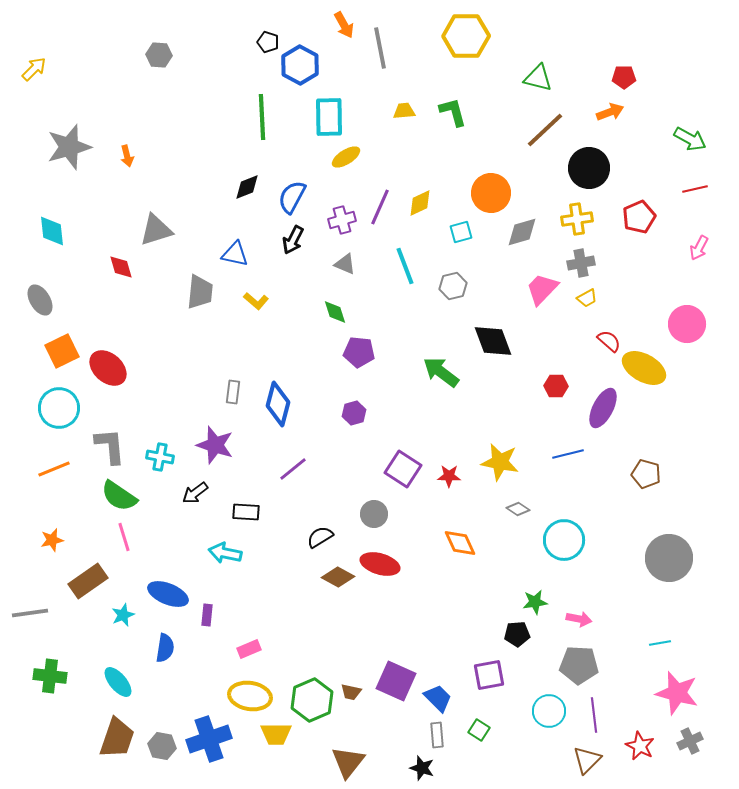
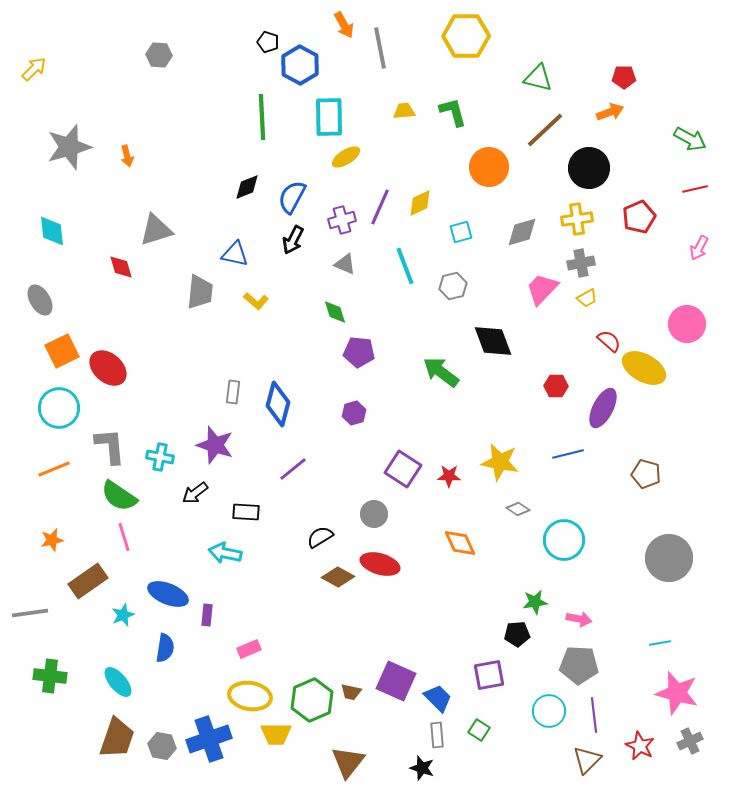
orange circle at (491, 193): moved 2 px left, 26 px up
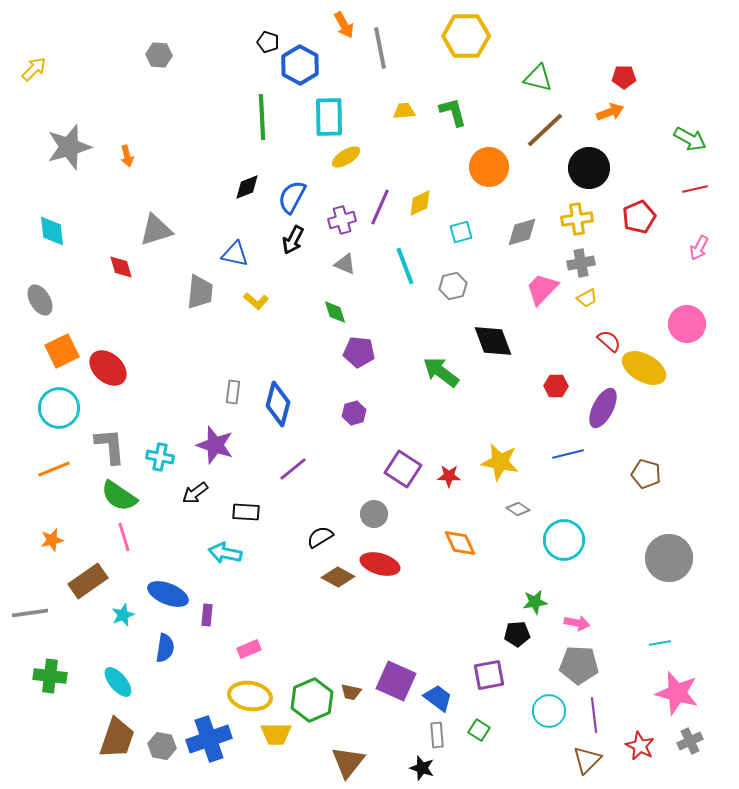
pink arrow at (579, 619): moved 2 px left, 4 px down
blue trapezoid at (438, 698): rotated 8 degrees counterclockwise
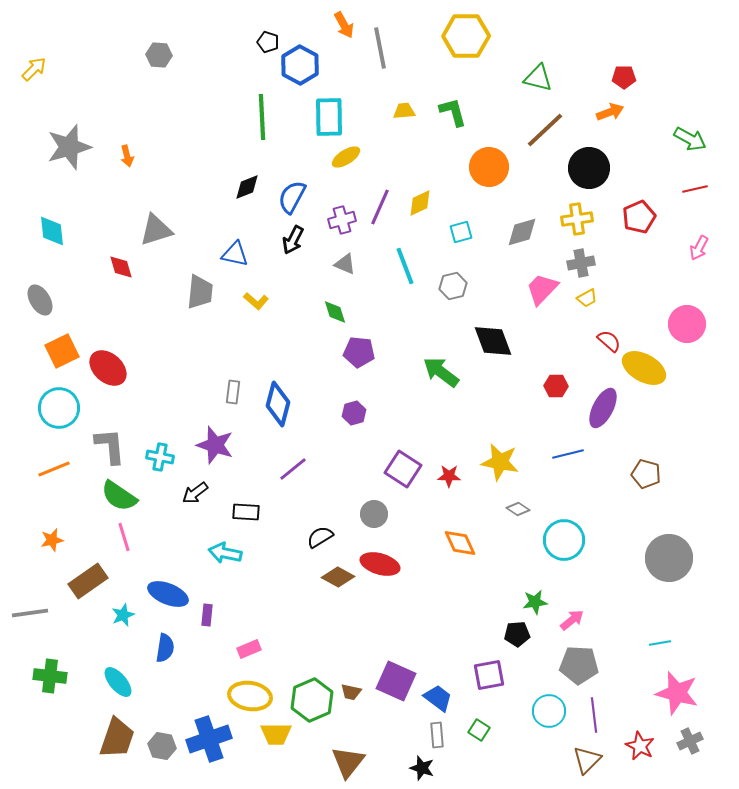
pink arrow at (577, 623): moved 5 px left, 3 px up; rotated 50 degrees counterclockwise
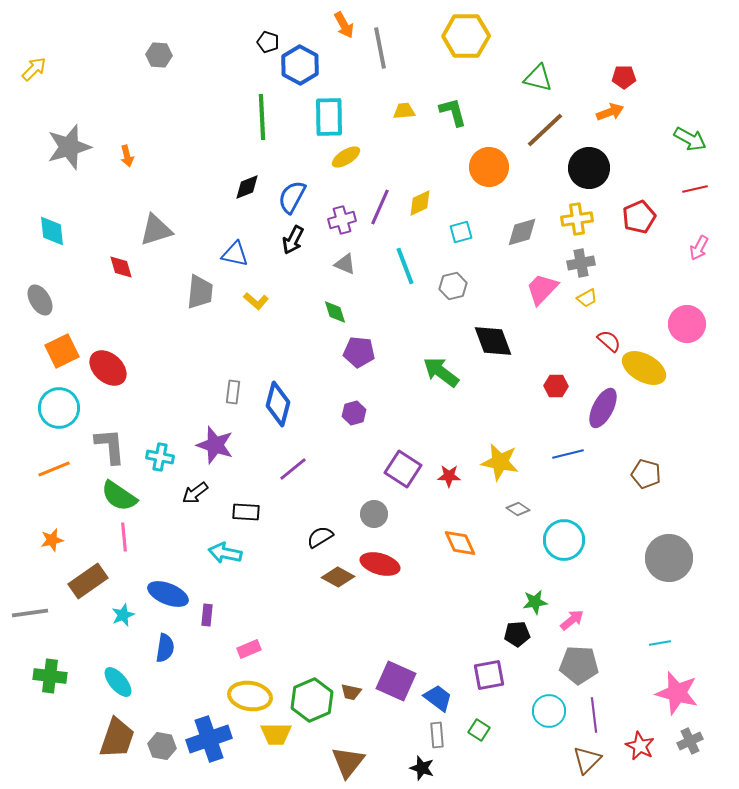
pink line at (124, 537): rotated 12 degrees clockwise
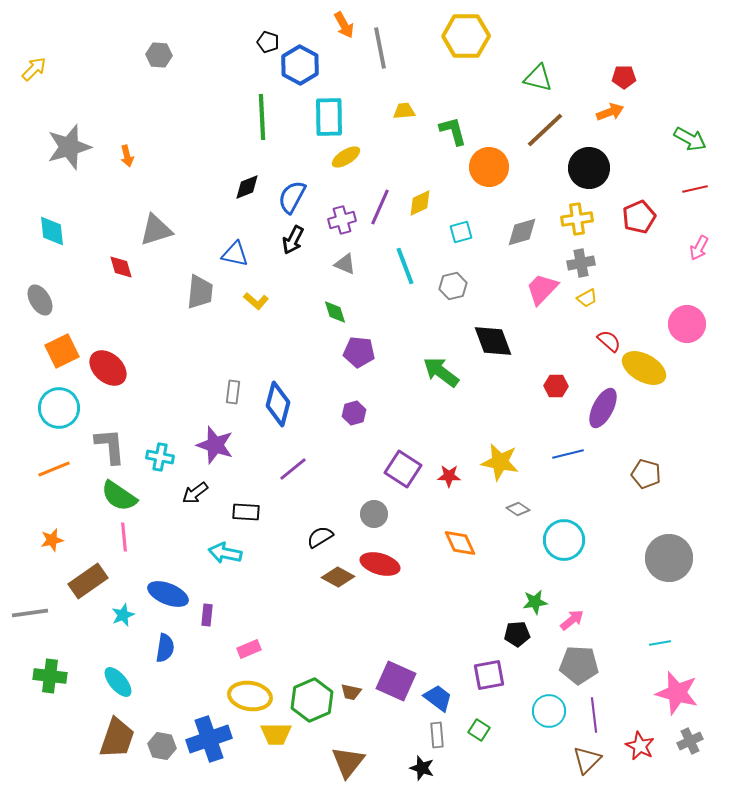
green L-shape at (453, 112): moved 19 px down
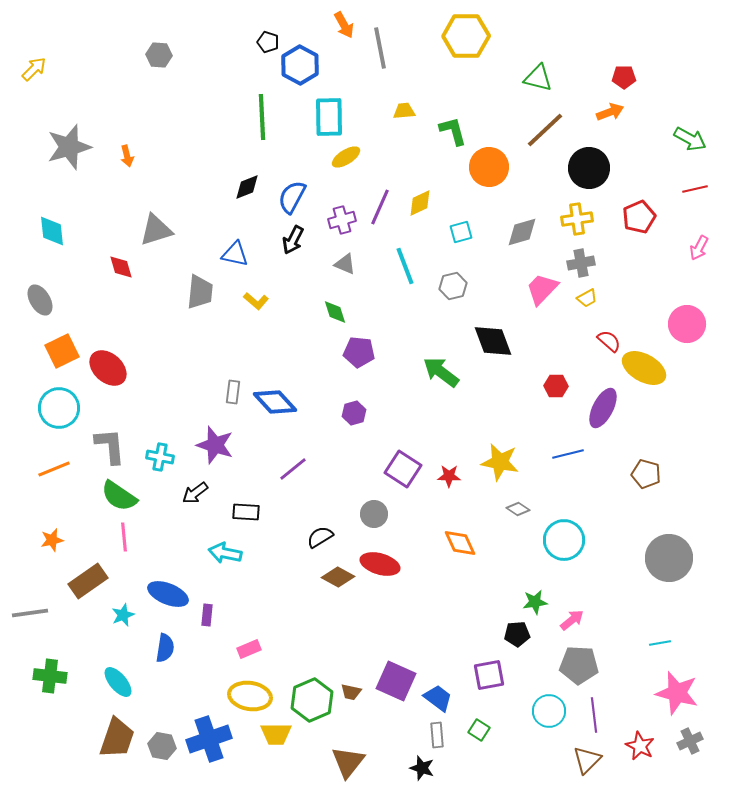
blue diamond at (278, 404): moved 3 px left, 2 px up; rotated 57 degrees counterclockwise
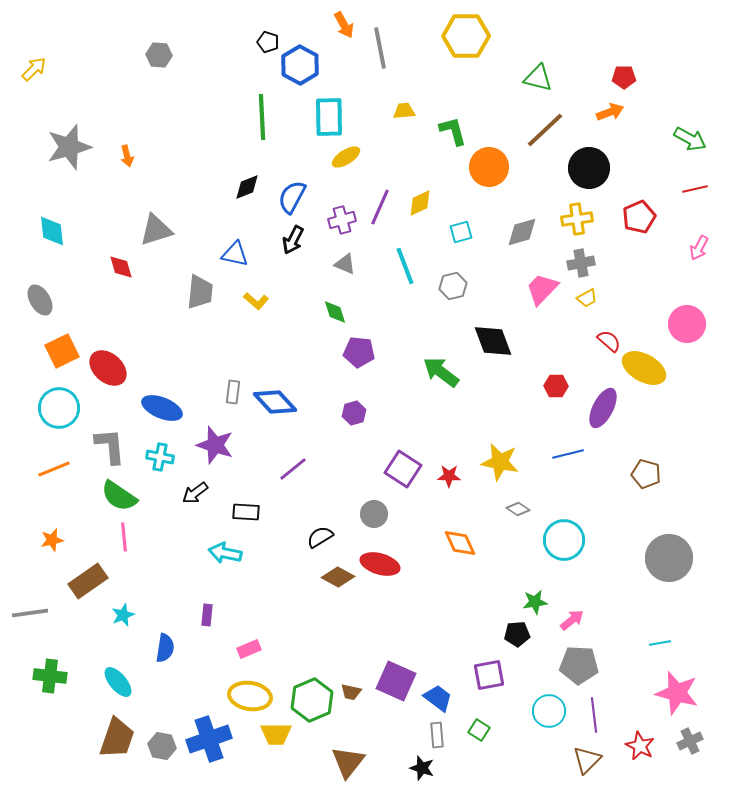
blue ellipse at (168, 594): moved 6 px left, 186 px up
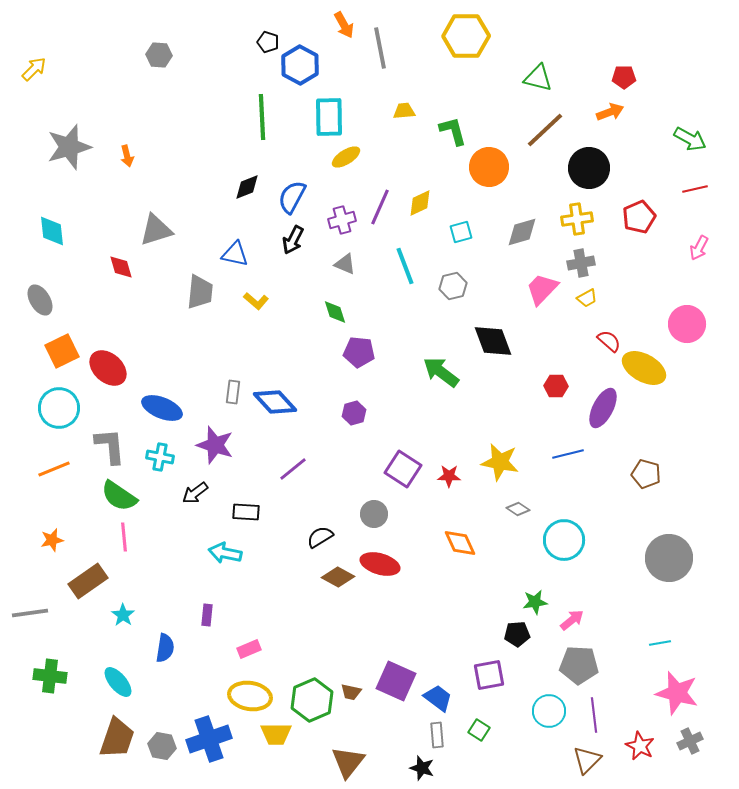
cyan star at (123, 615): rotated 15 degrees counterclockwise
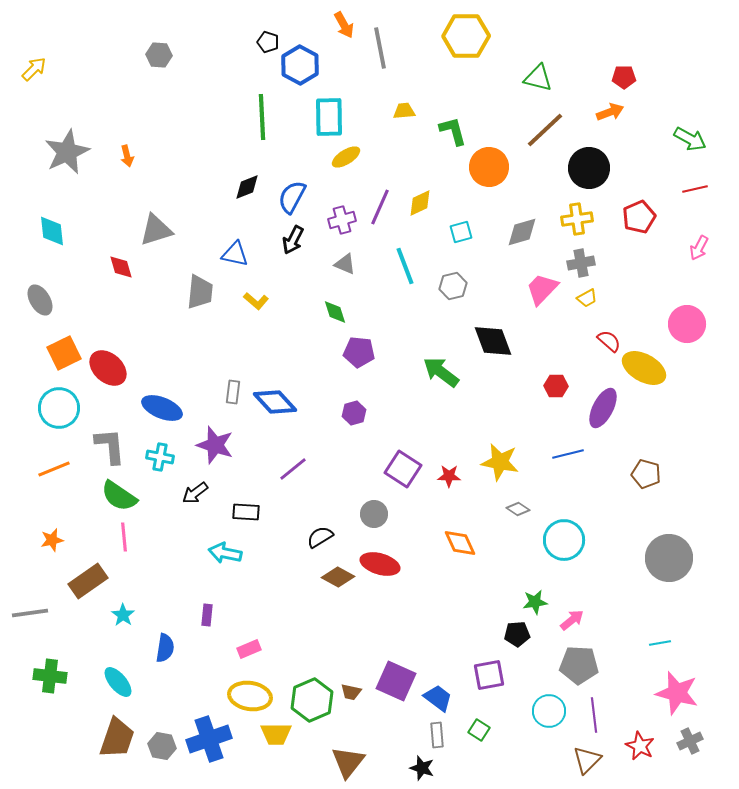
gray star at (69, 147): moved 2 px left, 5 px down; rotated 9 degrees counterclockwise
orange square at (62, 351): moved 2 px right, 2 px down
